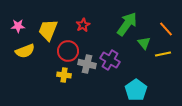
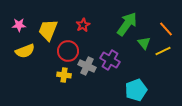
pink star: moved 1 px right, 1 px up
yellow line: moved 3 px up; rotated 14 degrees counterclockwise
gray cross: moved 2 px down; rotated 12 degrees clockwise
cyan pentagon: rotated 15 degrees clockwise
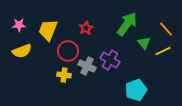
red star: moved 3 px right, 3 px down
yellow semicircle: moved 3 px left
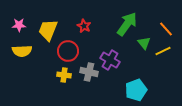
red star: moved 2 px left, 2 px up; rotated 16 degrees counterclockwise
yellow semicircle: rotated 18 degrees clockwise
gray cross: moved 2 px right, 6 px down; rotated 12 degrees counterclockwise
